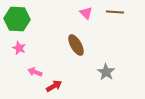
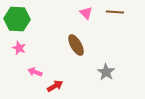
red arrow: moved 1 px right
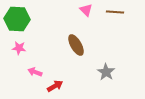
pink triangle: moved 3 px up
pink star: rotated 16 degrees counterclockwise
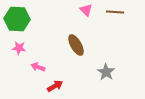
pink arrow: moved 3 px right, 5 px up
